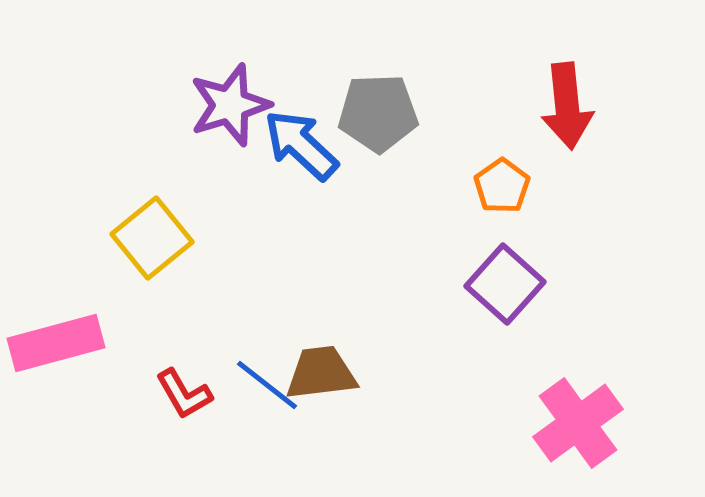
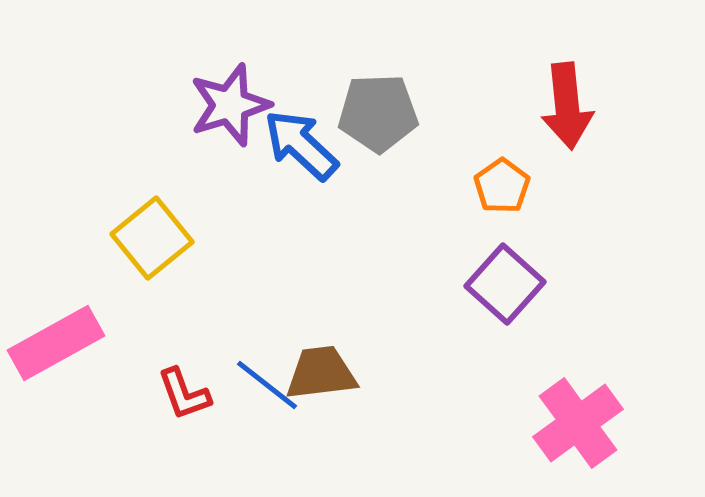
pink rectangle: rotated 14 degrees counterclockwise
red L-shape: rotated 10 degrees clockwise
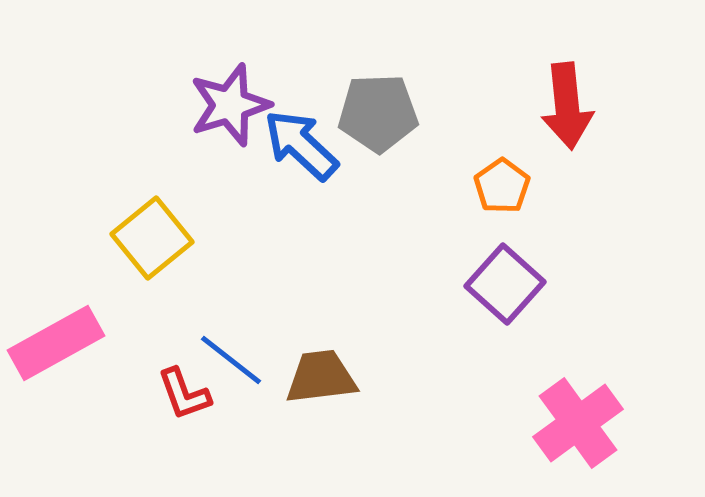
brown trapezoid: moved 4 px down
blue line: moved 36 px left, 25 px up
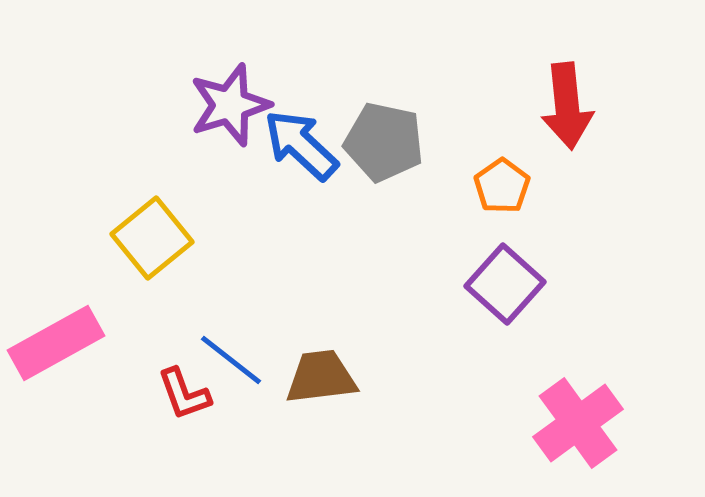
gray pentagon: moved 6 px right, 29 px down; rotated 14 degrees clockwise
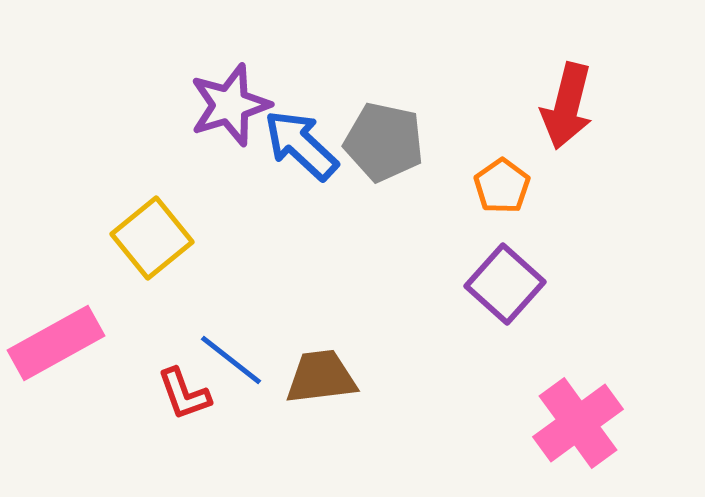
red arrow: rotated 20 degrees clockwise
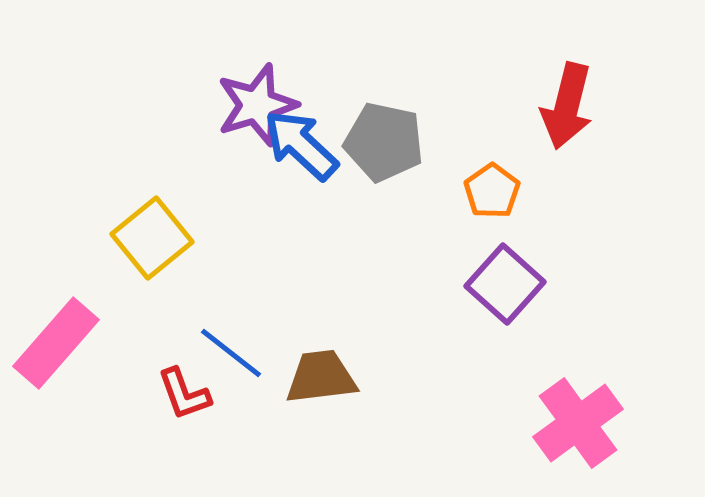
purple star: moved 27 px right
orange pentagon: moved 10 px left, 5 px down
pink rectangle: rotated 20 degrees counterclockwise
blue line: moved 7 px up
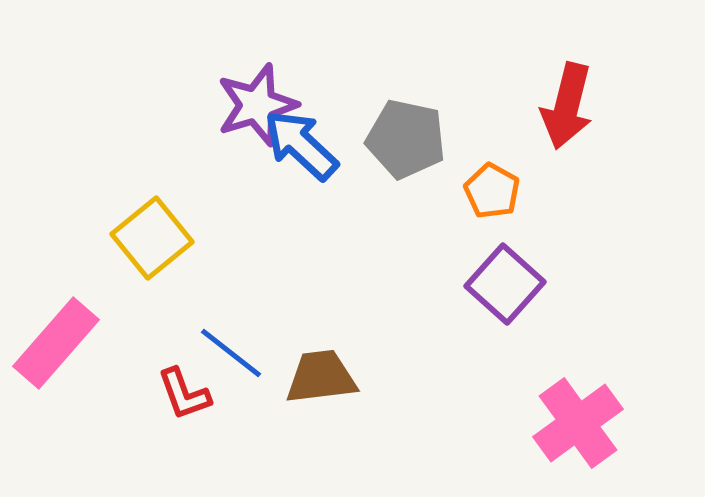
gray pentagon: moved 22 px right, 3 px up
orange pentagon: rotated 8 degrees counterclockwise
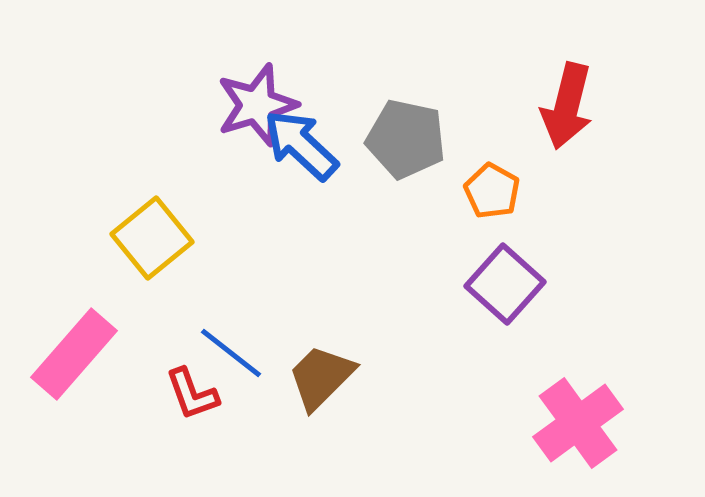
pink rectangle: moved 18 px right, 11 px down
brown trapezoid: rotated 38 degrees counterclockwise
red L-shape: moved 8 px right
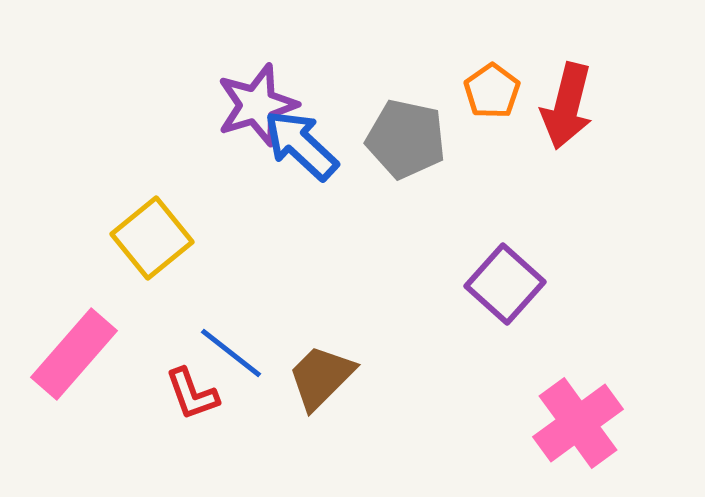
orange pentagon: moved 100 px up; rotated 8 degrees clockwise
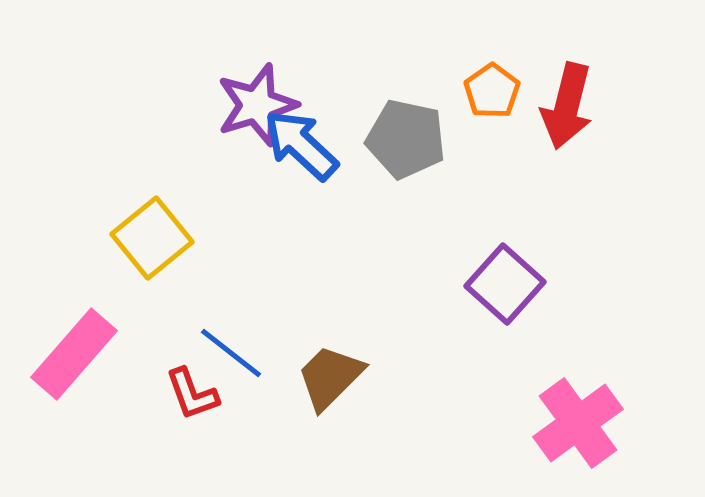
brown trapezoid: moved 9 px right
